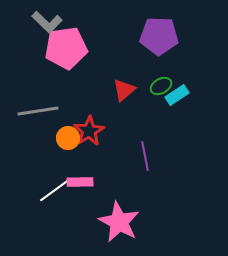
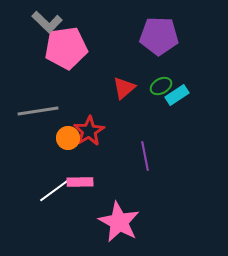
red triangle: moved 2 px up
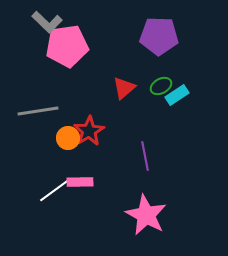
pink pentagon: moved 1 px right, 2 px up
pink star: moved 27 px right, 7 px up
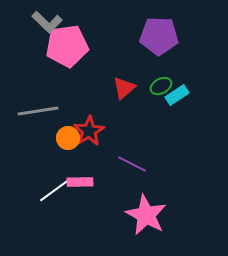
purple line: moved 13 px left, 8 px down; rotated 52 degrees counterclockwise
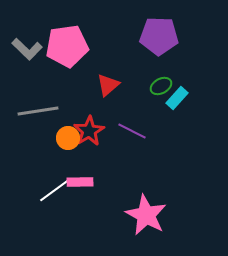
gray L-shape: moved 20 px left, 27 px down
red triangle: moved 16 px left, 3 px up
cyan rectangle: moved 3 px down; rotated 15 degrees counterclockwise
purple line: moved 33 px up
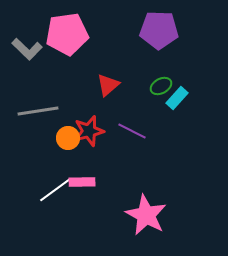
purple pentagon: moved 6 px up
pink pentagon: moved 12 px up
red star: rotated 16 degrees clockwise
pink rectangle: moved 2 px right
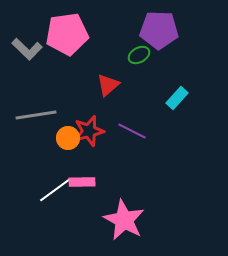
green ellipse: moved 22 px left, 31 px up
gray line: moved 2 px left, 4 px down
pink star: moved 22 px left, 5 px down
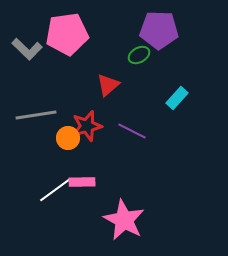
red star: moved 2 px left, 5 px up
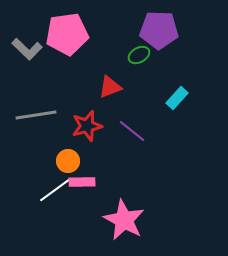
red triangle: moved 2 px right, 2 px down; rotated 20 degrees clockwise
purple line: rotated 12 degrees clockwise
orange circle: moved 23 px down
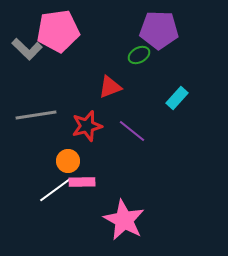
pink pentagon: moved 9 px left, 3 px up
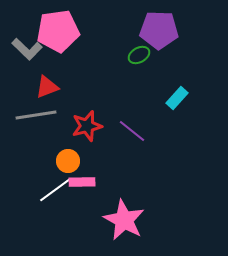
red triangle: moved 63 px left
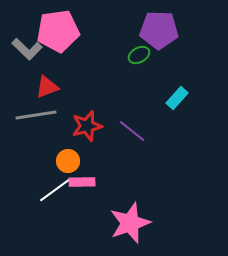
pink star: moved 6 px right, 3 px down; rotated 24 degrees clockwise
